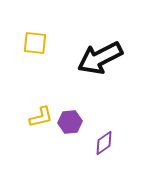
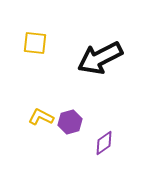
yellow L-shape: rotated 140 degrees counterclockwise
purple hexagon: rotated 10 degrees counterclockwise
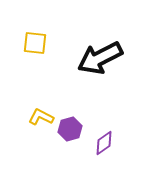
purple hexagon: moved 7 px down
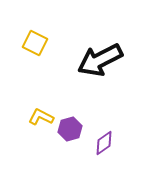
yellow square: rotated 20 degrees clockwise
black arrow: moved 2 px down
